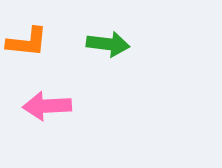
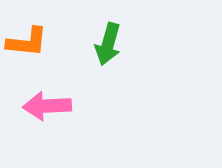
green arrow: rotated 99 degrees clockwise
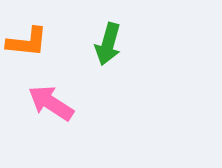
pink arrow: moved 4 px right, 3 px up; rotated 36 degrees clockwise
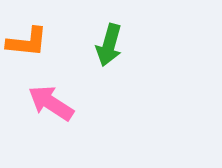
green arrow: moved 1 px right, 1 px down
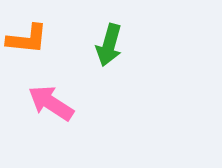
orange L-shape: moved 3 px up
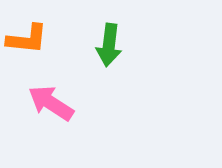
green arrow: rotated 9 degrees counterclockwise
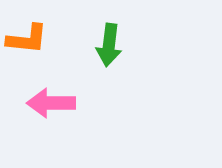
pink arrow: rotated 33 degrees counterclockwise
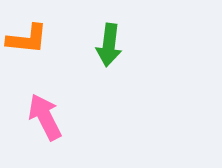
pink arrow: moved 6 px left, 14 px down; rotated 63 degrees clockwise
